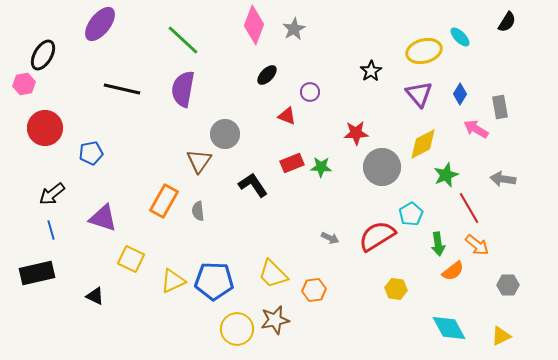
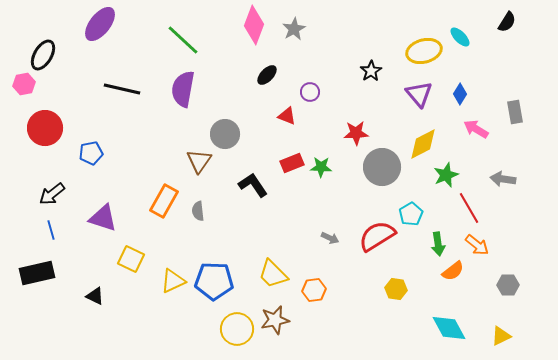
gray rectangle at (500, 107): moved 15 px right, 5 px down
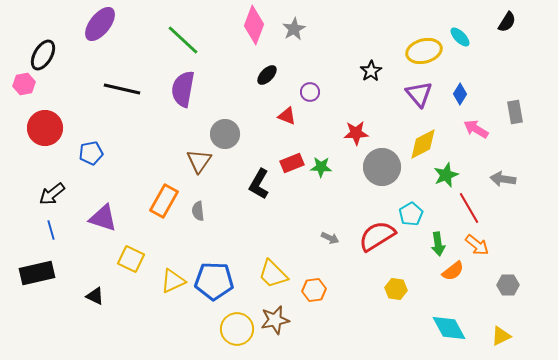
black L-shape at (253, 185): moved 6 px right, 1 px up; rotated 116 degrees counterclockwise
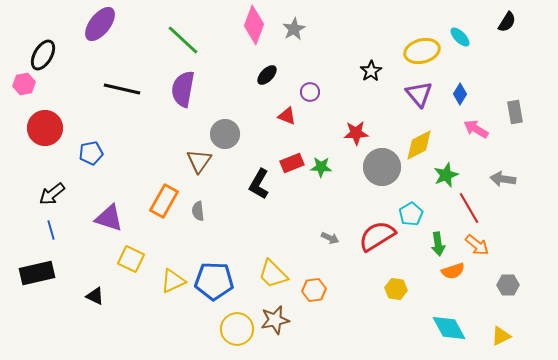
yellow ellipse at (424, 51): moved 2 px left
yellow diamond at (423, 144): moved 4 px left, 1 px down
purple triangle at (103, 218): moved 6 px right
orange semicircle at (453, 271): rotated 20 degrees clockwise
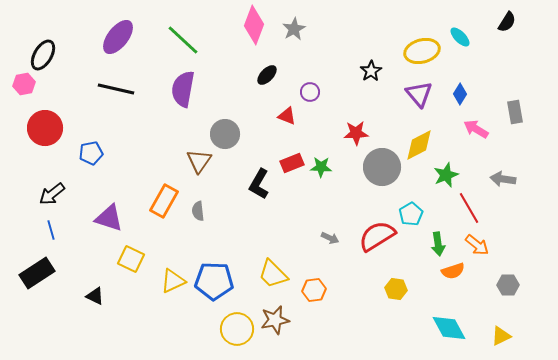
purple ellipse at (100, 24): moved 18 px right, 13 px down
black line at (122, 89): moved 6 px left
black rectangle at (37, 273): rotated 20 degrees counterclockwise
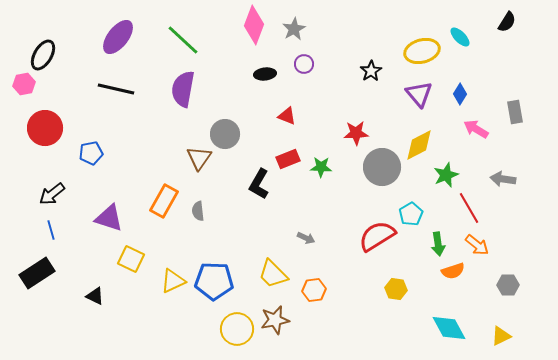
black ellipse at (267, 75): moved 2 px left, 1 px up; rotated 40 degrees clockwise
purple circle at (310, 92): moved 6 px left, 28 px up
brown triangle at (199, 161): moved 3 px up
red rectangle at (292, 163): moved 4 px left, 4 px up
gray arrow at (330, 238): moved 24 px left
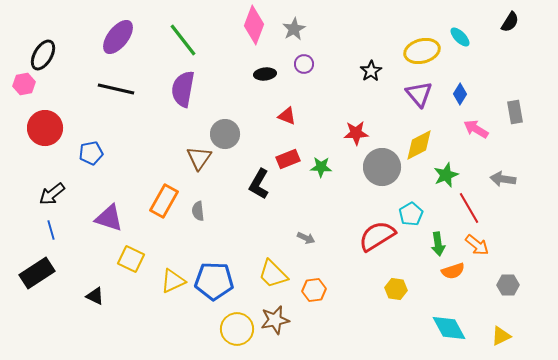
black semicircle at (507, 22): moved 3 px right
green line at (183, 40): rotated 9 degrees clockwise
